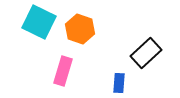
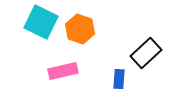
cyan square: moved 2 px right
pink rectangle: rotated 60 degrees clockwise
blue rectangle: moved 4 px up
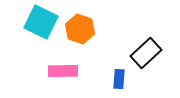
pink rectangle: rotated 12 degrees clockwise
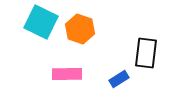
black rectangle: rotated 40 degrees counterclockwise
pink rectangle: moved 4 px right, 3 px down
blue rectangle: rotated 54 degrees clockwise
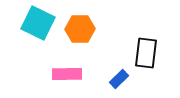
cyan square: moved 3 px left, 1 px down
orange hexagon: rotated 20 degrees counterclockwise
blue rectangle: rotated 12 degrees counterclockwise
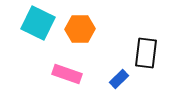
pink rectangle: rotated 20 degrees clockwise
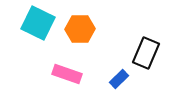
black rectangle: rotated 16 degrees clockwise
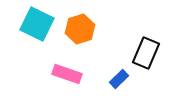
cyan square: moved 1 px left, 1 px down
orange hexagon: rotated 16 degrees counterclockwise
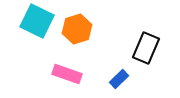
cyan square: moved 3 px up
orange hexagon: moved 3 px left
black rectangle: moved 5 px up
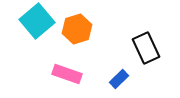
cyan square: rotated 24 degrees clockwise
black rectangle: rotated 48 degrees counterclockwise
